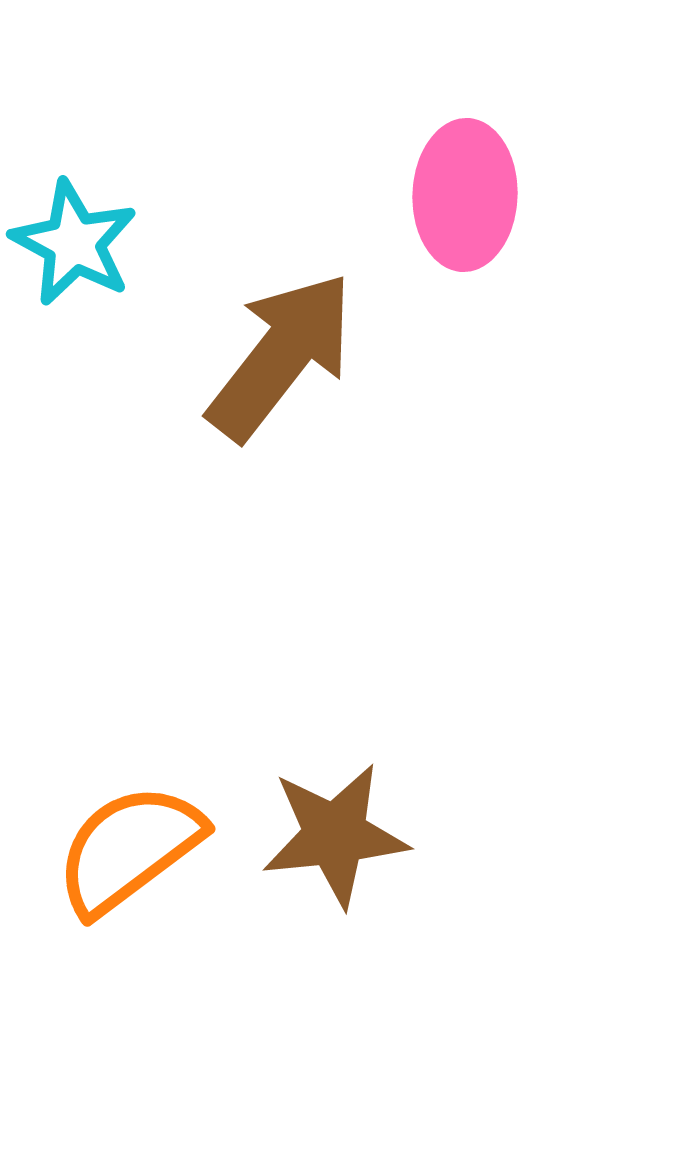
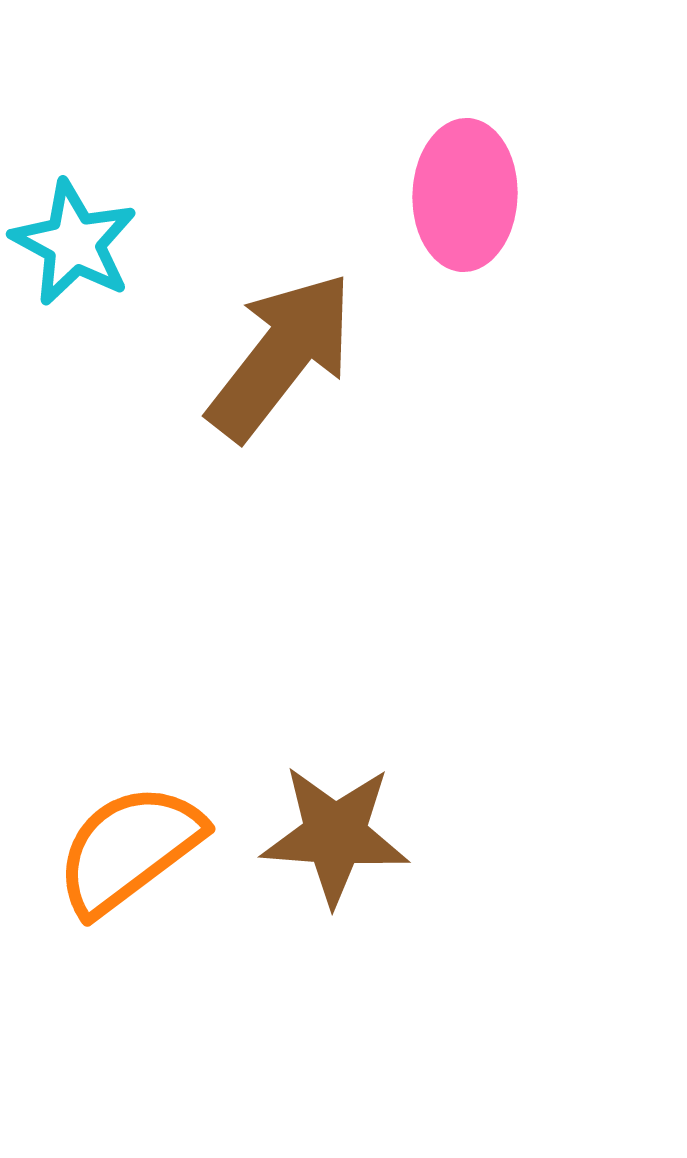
brown star: rotated 10 degrees clockwise
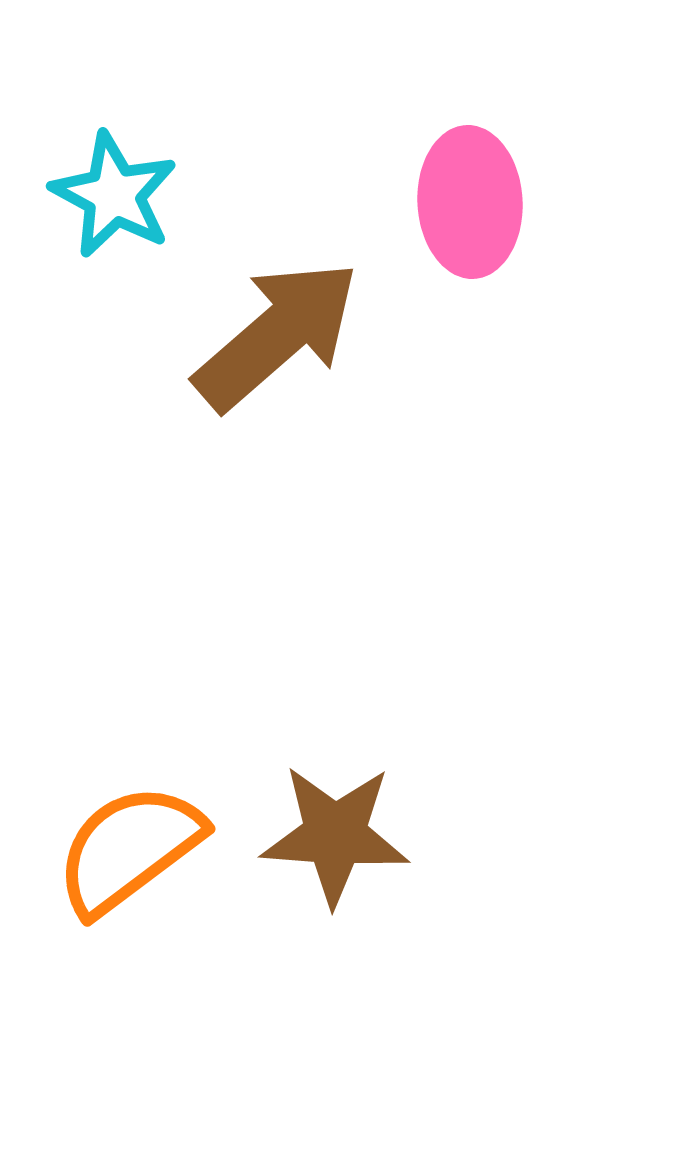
pink ellipse: moved 5 px right, 7 px down; rotated 5 degrees counterclockwise
cyan star: moved 40 px right, 48 px up
brown arrow: moved 4 px left, 21 px up; rotated 11 degrees clockwise
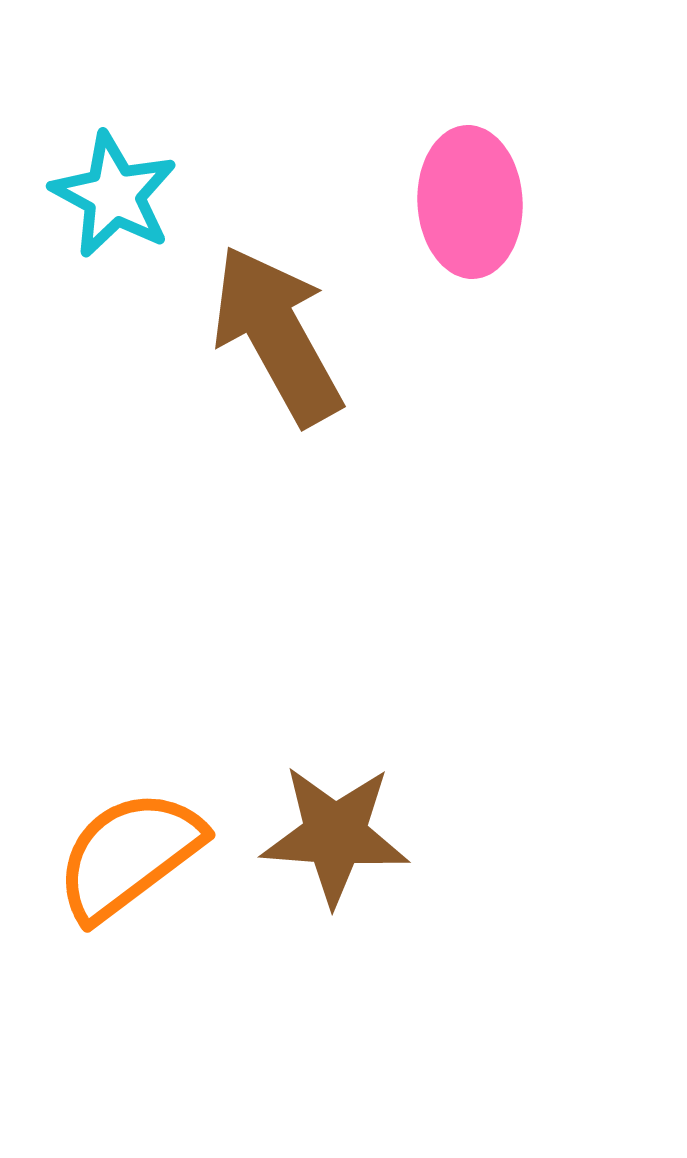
brown arrow: rotated 78 degrees counterclockwise
orange semicircle: moved 6 px down
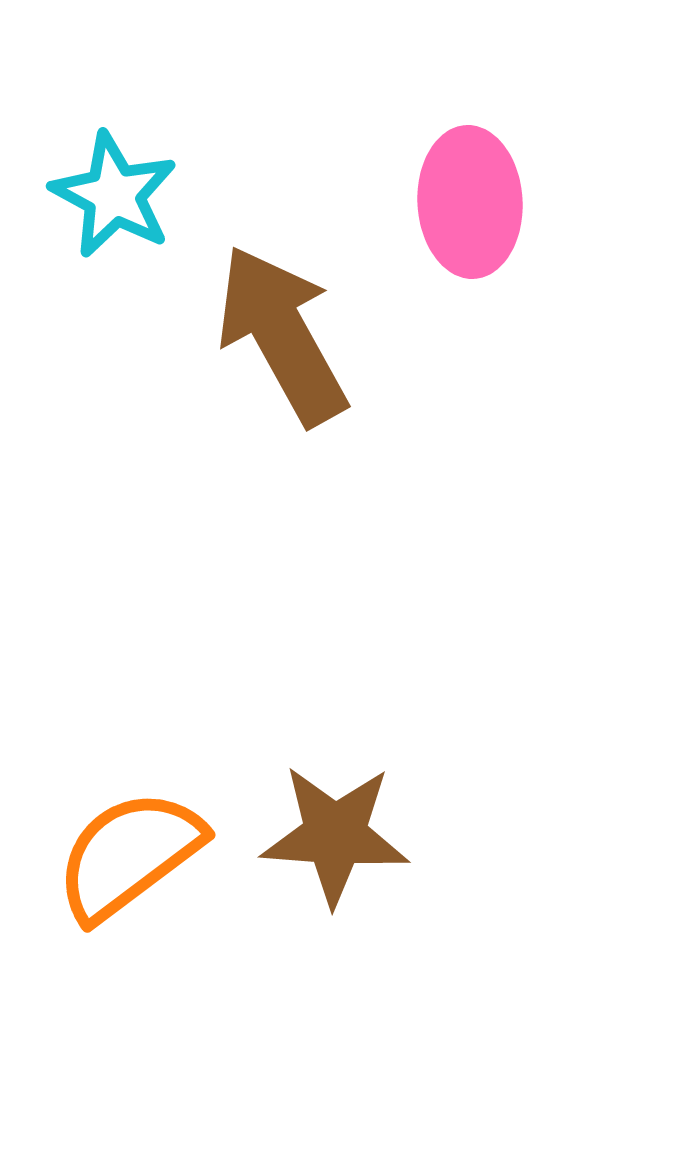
brown arrow: moved 5 px right
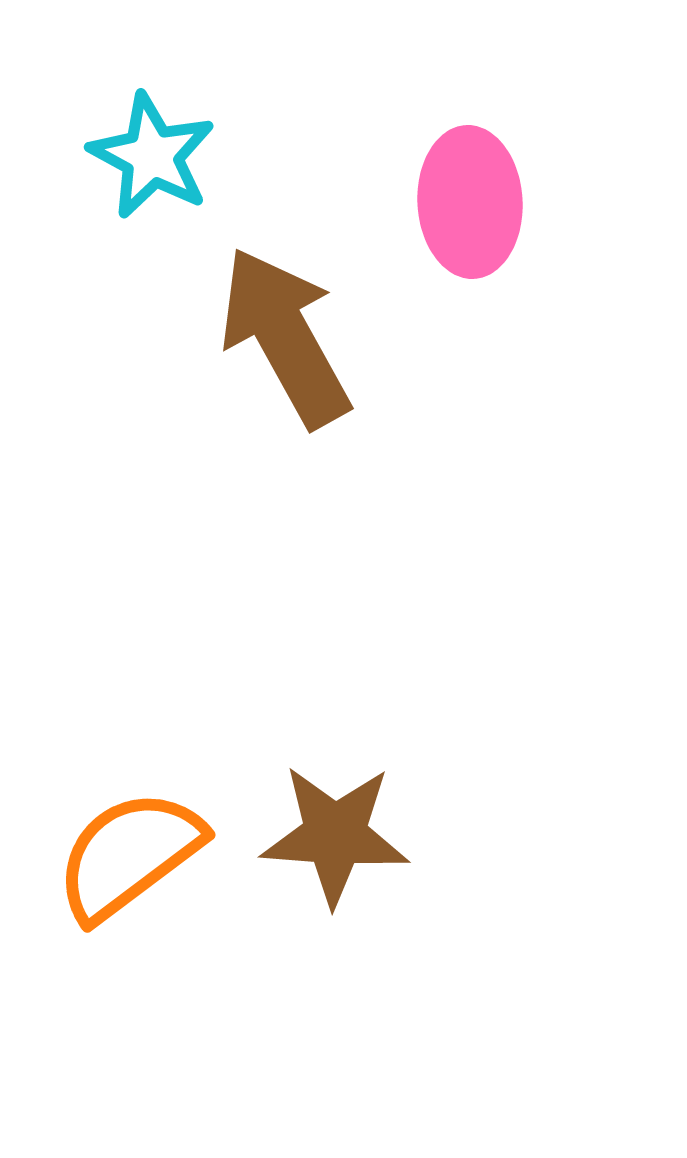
cyan star: moved 38 px right, 39 px up
brown arrow: moved 3 px right, 2 px down
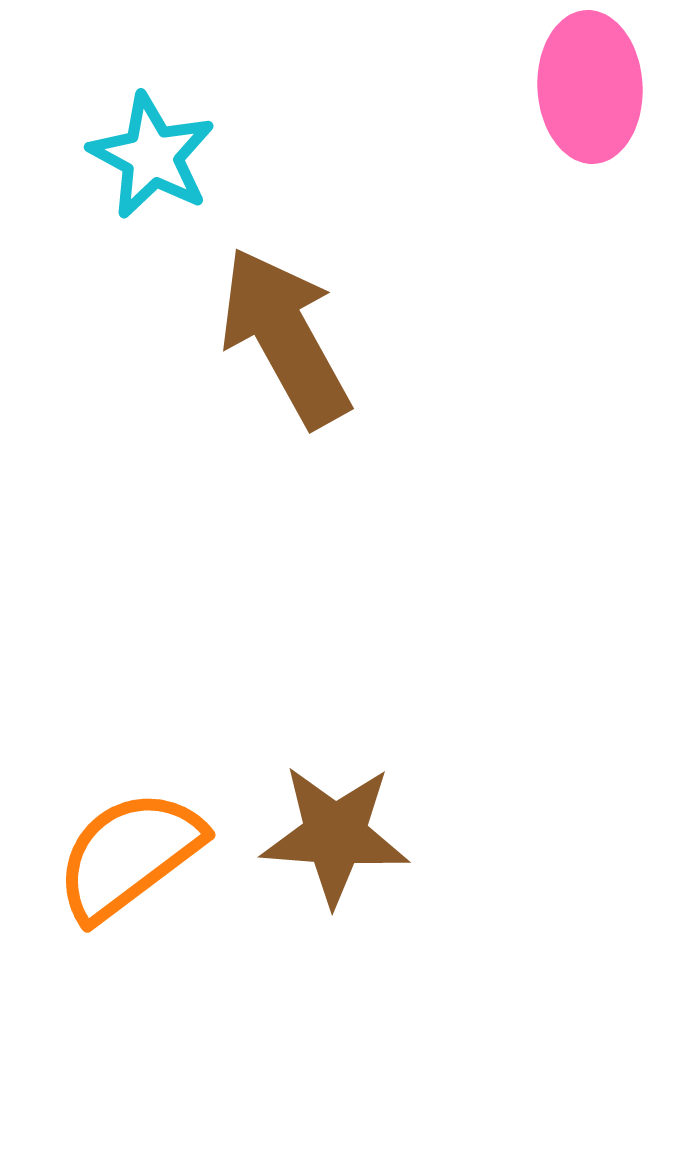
pink ellipse: moved 120 px right, 115 px up
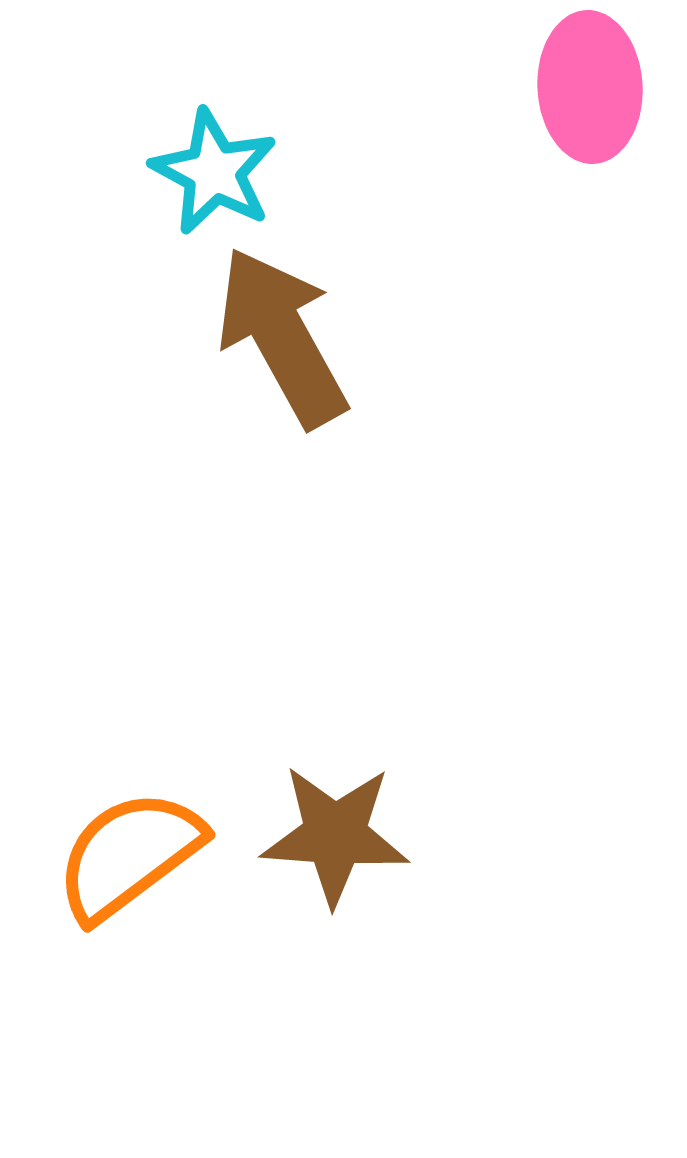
cyan star: moved 62 px right, 16 px down
brown arrow: moved 3 px left
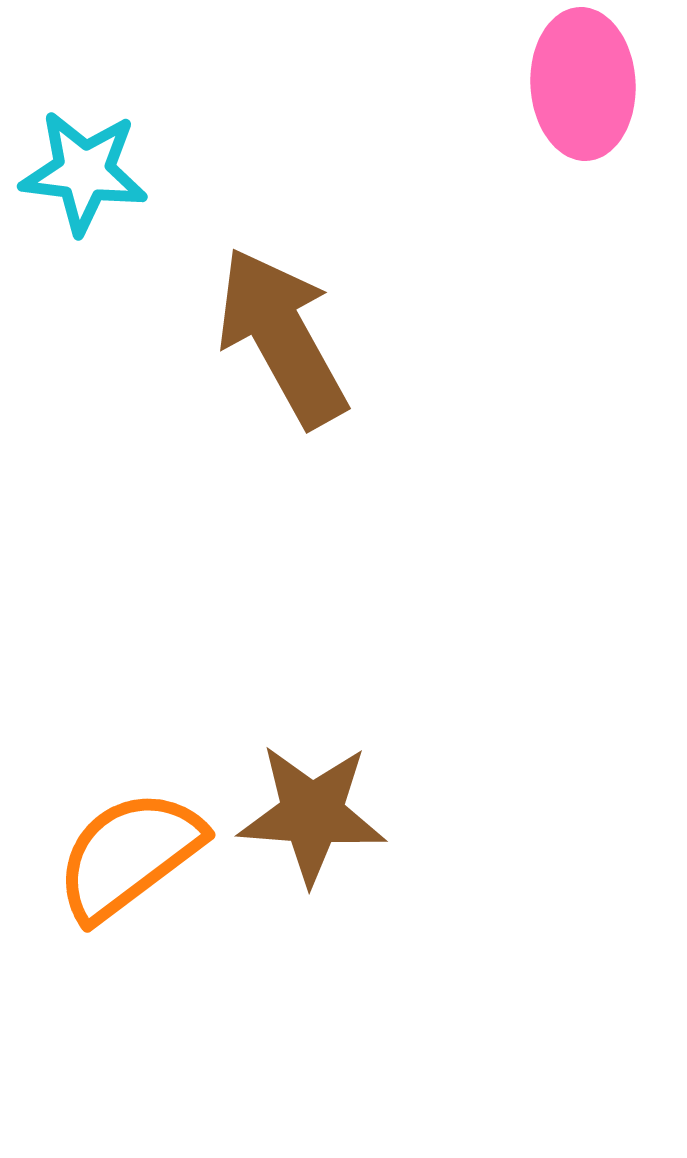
pink ellipse: moved 7 px left, 3 px up
cyan star: moved 130 px left; rotated 21 degrees counterclockwise
brown star: moved 23 px left, 21 px up
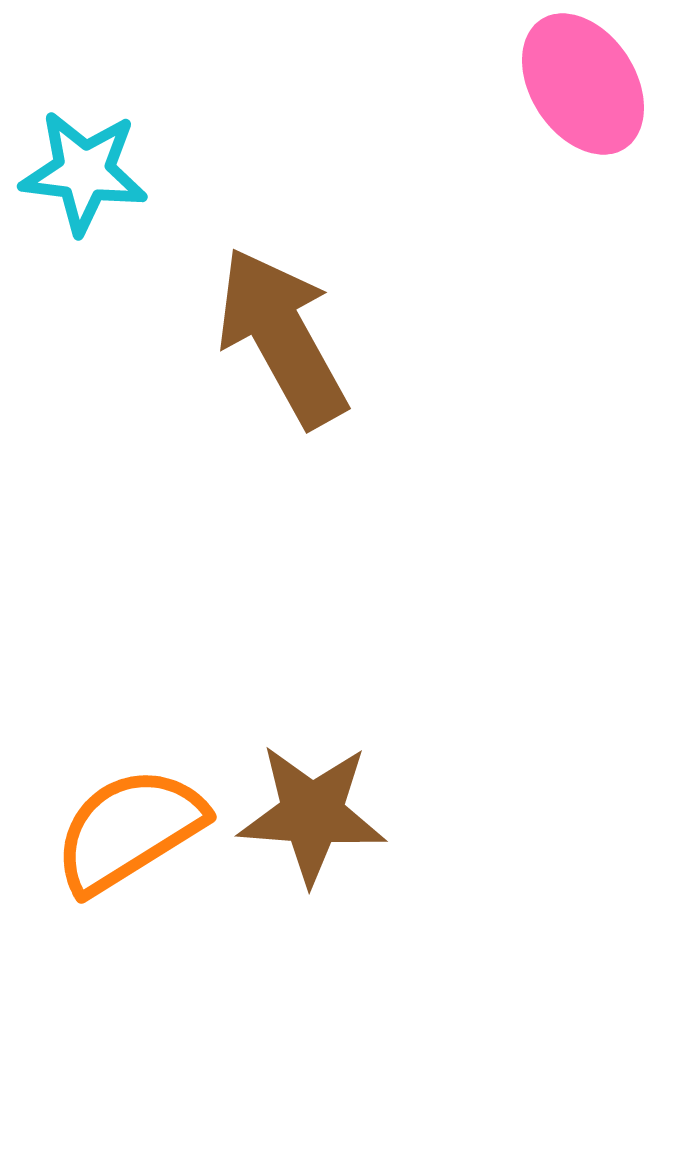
pink ellipse: rotated 30 degrees counterclockwise
orange semicircle: moved 25 px up; rotated 5 degrees clockwise
